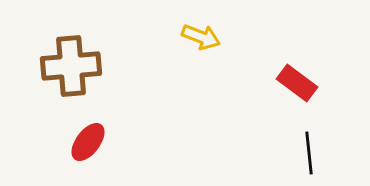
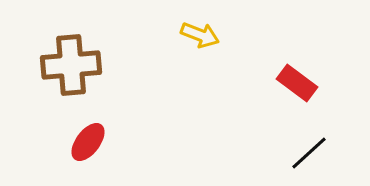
yellow arrow: moved 1 px left, 2 px up
brown cross: moved 1 px up
black line: rotated 54 degrees clockwise
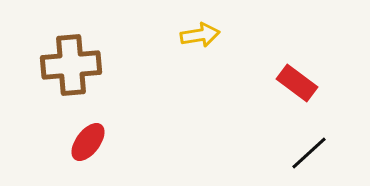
yellow arrow: rotated 30 degrees counterclockwise
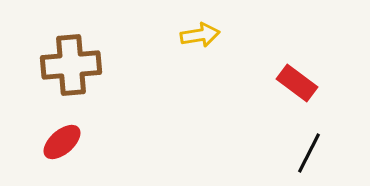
red ellipse: moved 26 px left; rotated 12 degrees clockwise
black line: rotated 21 degrees counterclockwise
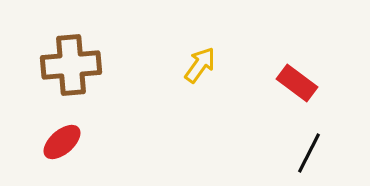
yellow arrow: moved 30 px down; rotated 45 degrees counterclockwise
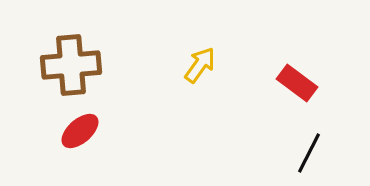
red ellipse: moved 18 px right, 11 px up
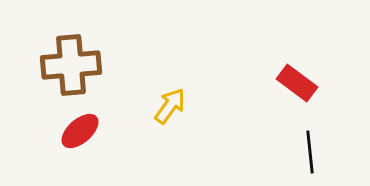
yellow arrow: moved 30 px left, 41 px down
black line: moved 1 px right, 1 px up; rotated 33 degrees counterclockwise
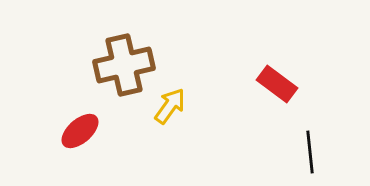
brown cross: moved 53 px right; rotated 8 degrees counterclockwise
red rectangle: moved 20 px left, 1 px down
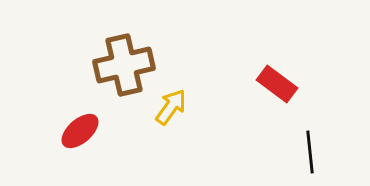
yellow arrow: moved 1 px right, 1 px down
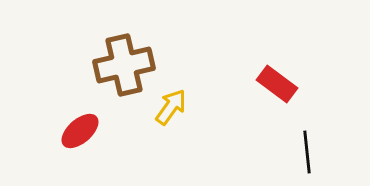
black line: moved 3 px left
